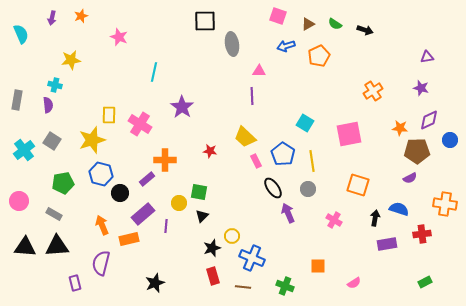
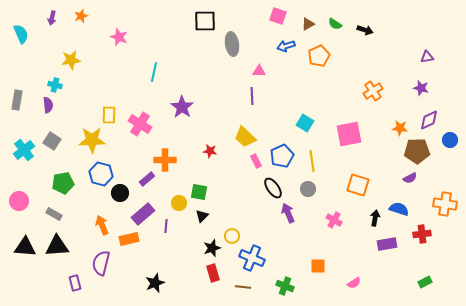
yellow star at (92, 140): rotated 16 degrees clockwise
blue pentagon at (283, 154): moved 1 px left, 2 px down; rotated 15 degrees clockwise
red rectangle at (213, 276): moved 3 px up
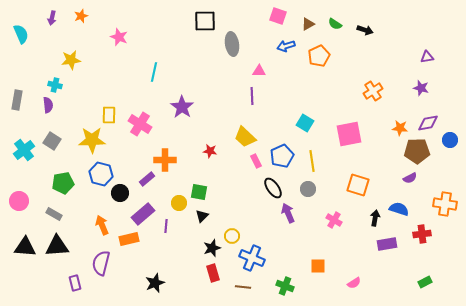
purple diamond at (429, 120): moved 1 px left, 3 px down; rotated 15 degrees clockwise
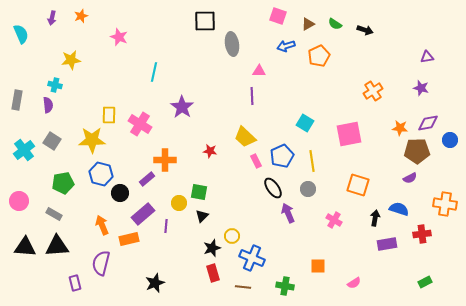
green cross at (285, 286): rotated 12 degrees counterclockwise
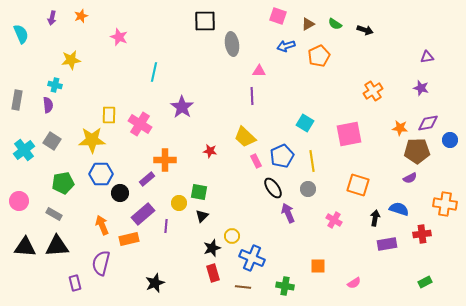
blue hexagon at (101, 174): rotated 15 degrees counterclockwise
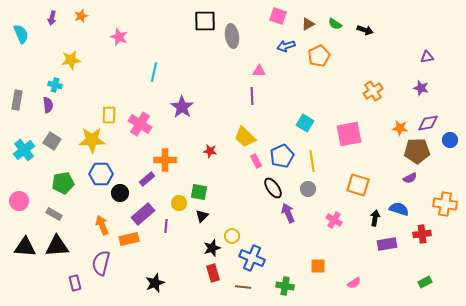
gray ellipse at (232, 44): moved 8 px up
